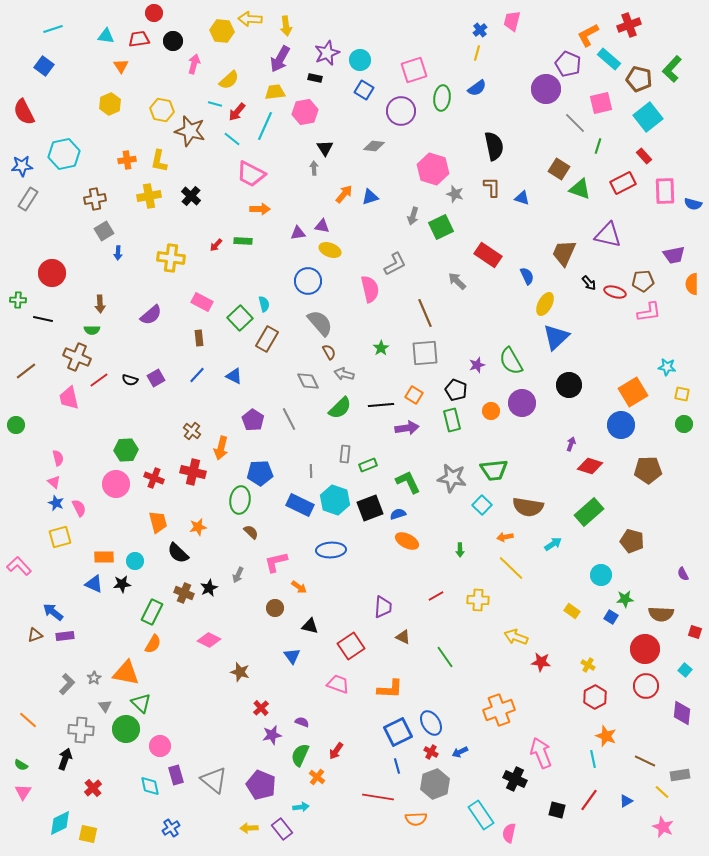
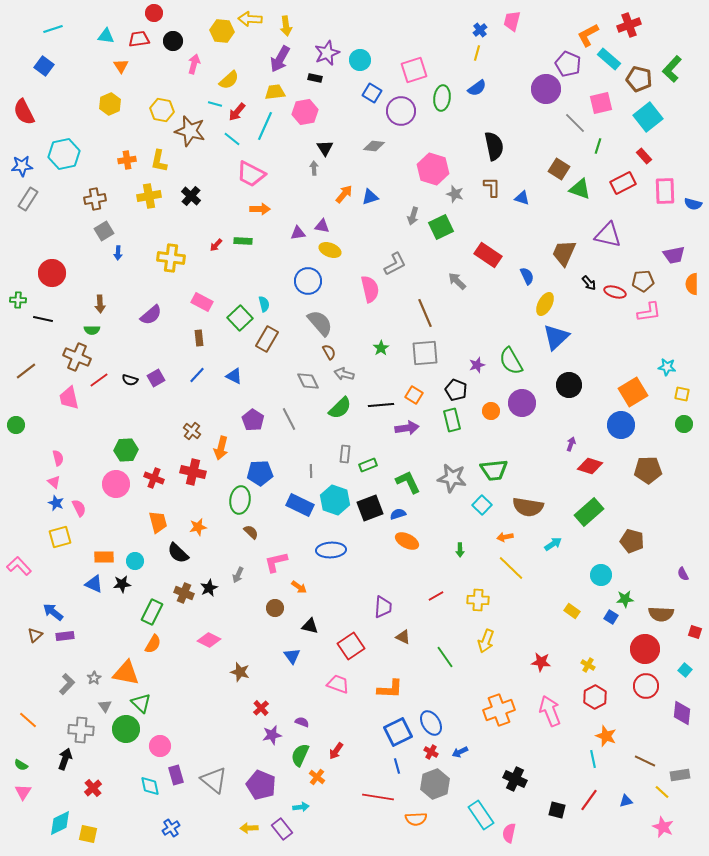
blue square at (364, 90): moved 8 px right, 3 px down
brown triangle at (35, 635): rotated 21 degrees counterclockwise
yellow arrow at (516, 637): moved 30 px left, 4 px down; rotated 90 degrees counterclockwise
pink arrow at (541, 753): moved 9 px right, 42 px up
blue triangle at (626, 801): rotated 16 degrees clockwise
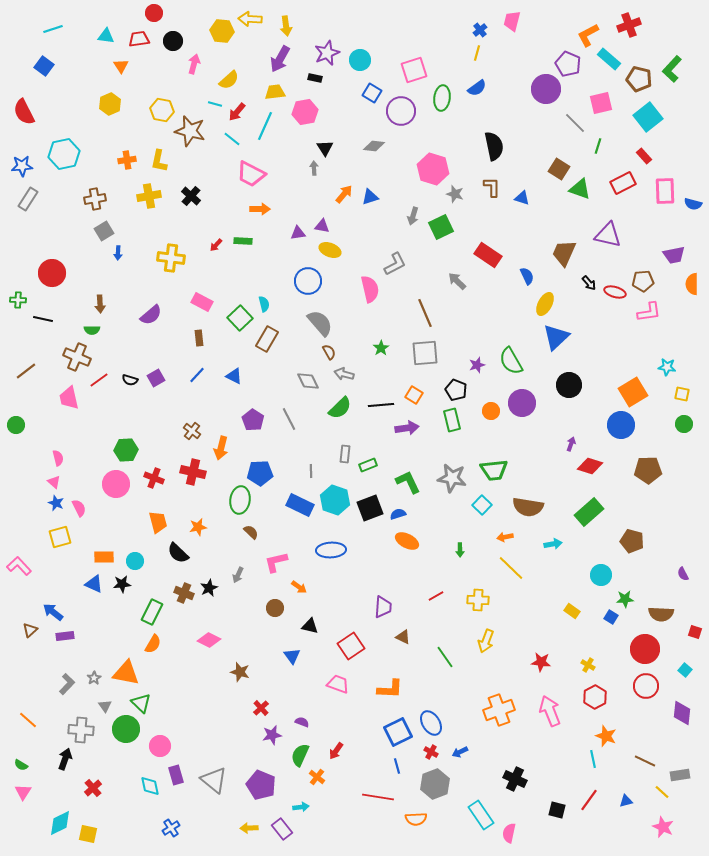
cyan arrow at (553, 544): rotated 24 degrees clockwise
brown triangle at (35, 635): moved 5 px left, 5 px up
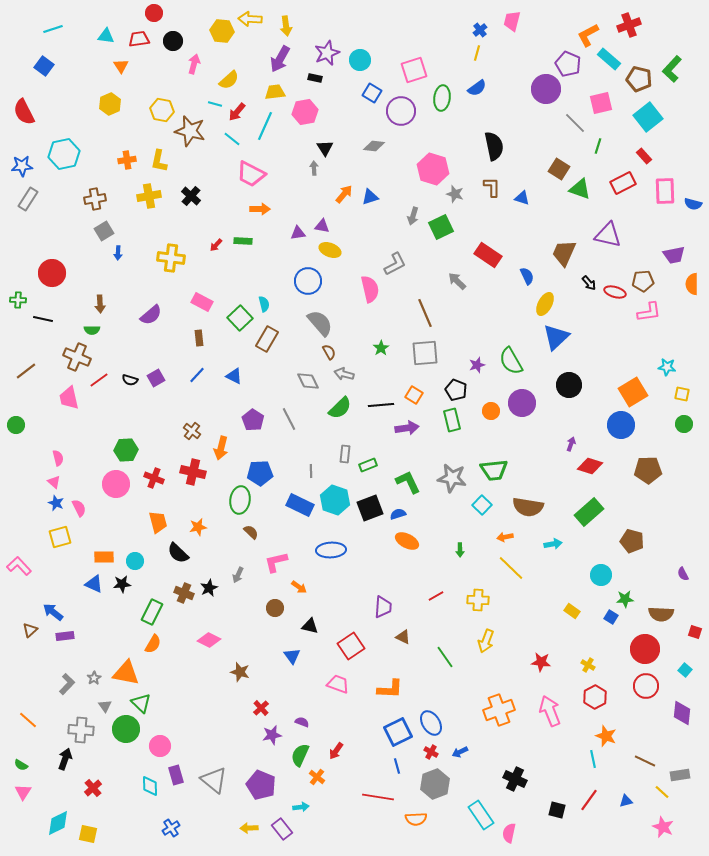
cyan diamond at (150, 786): rotated 10 degrees clockwise
cyan diamond at (60, 823): moved 2 px left
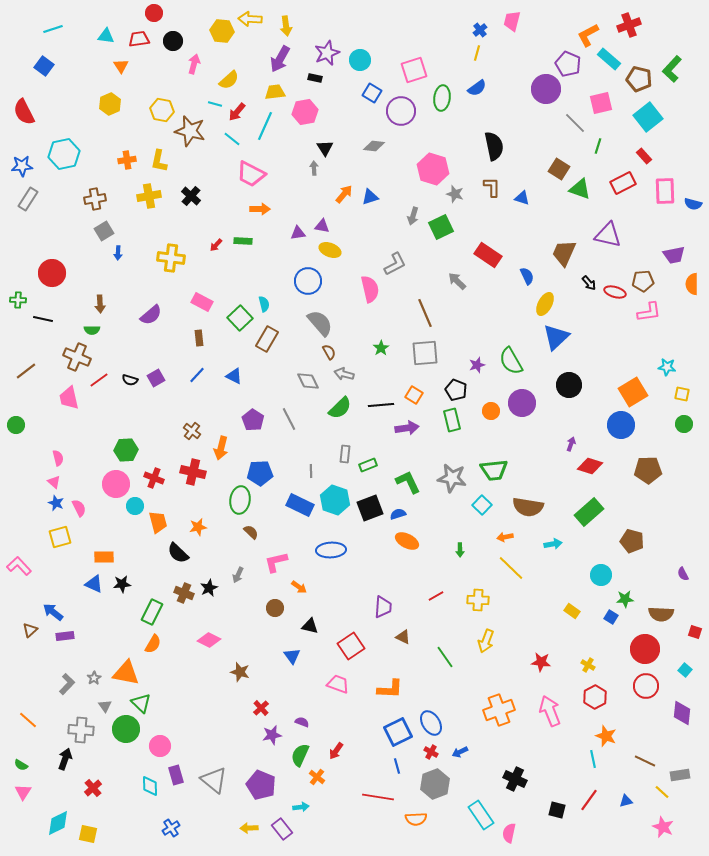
cyan circle at (135, 561): moved 55 px up
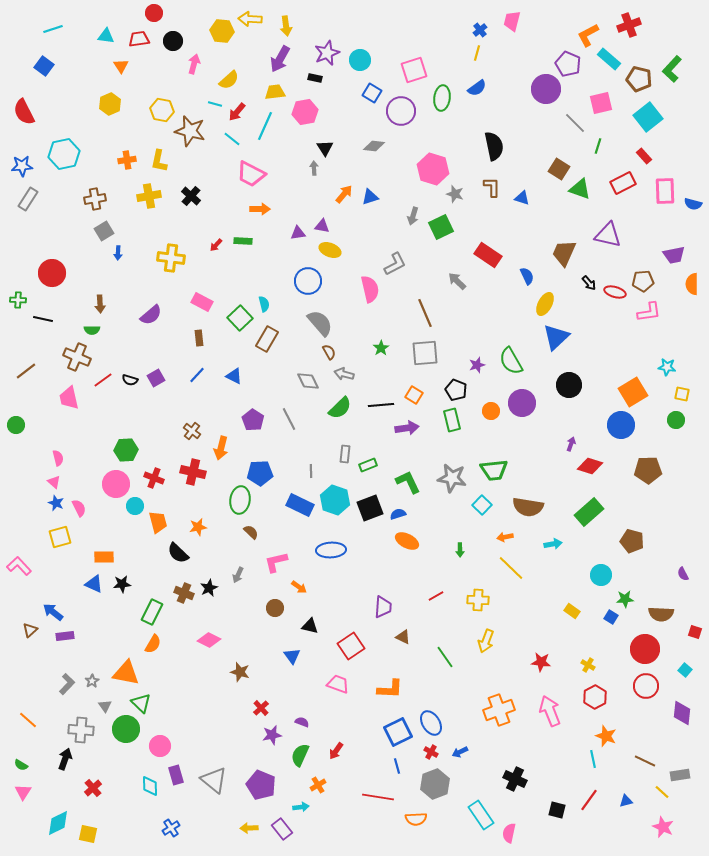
red line at (99, 380): moved 4 px right
green circle at (684, 424): moved 8 px left, 4 px up
gray star at (94, 678): moved 2 px left, 3 px down
orange cross at (317, 777): moved 1 px right, 8 px down; rotated 21 degrees clockwise
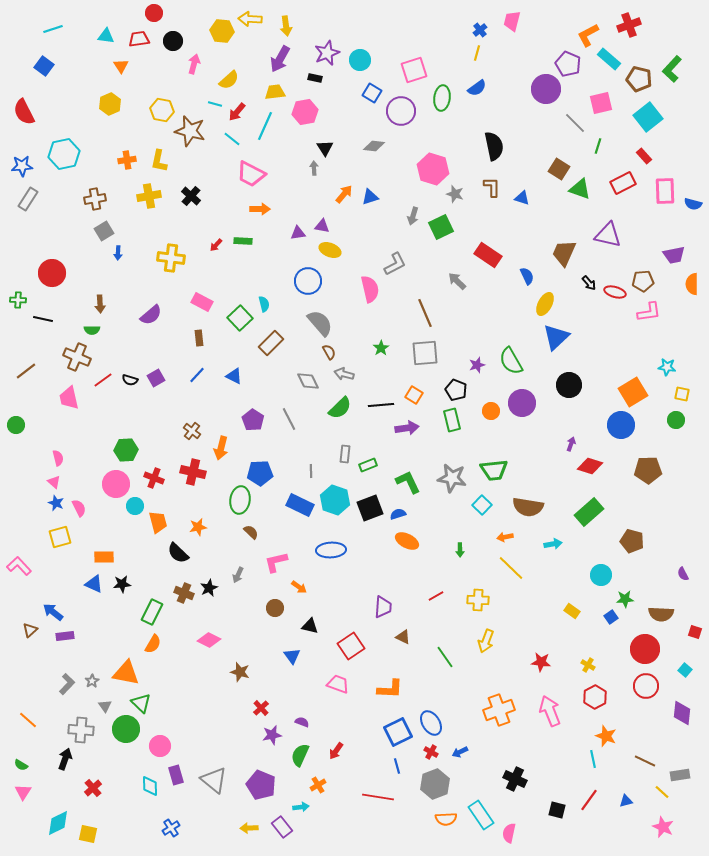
brown rectangle at (267, 339): moved 4 px right, 4 px down; rotated 15 degrees clockwise
blue square at (611, 617): rotated 24 degrees clockwise
orange semicircle at (416, 819): moved 30 px right
purple rectangle at (282, 829): moved 2 px up
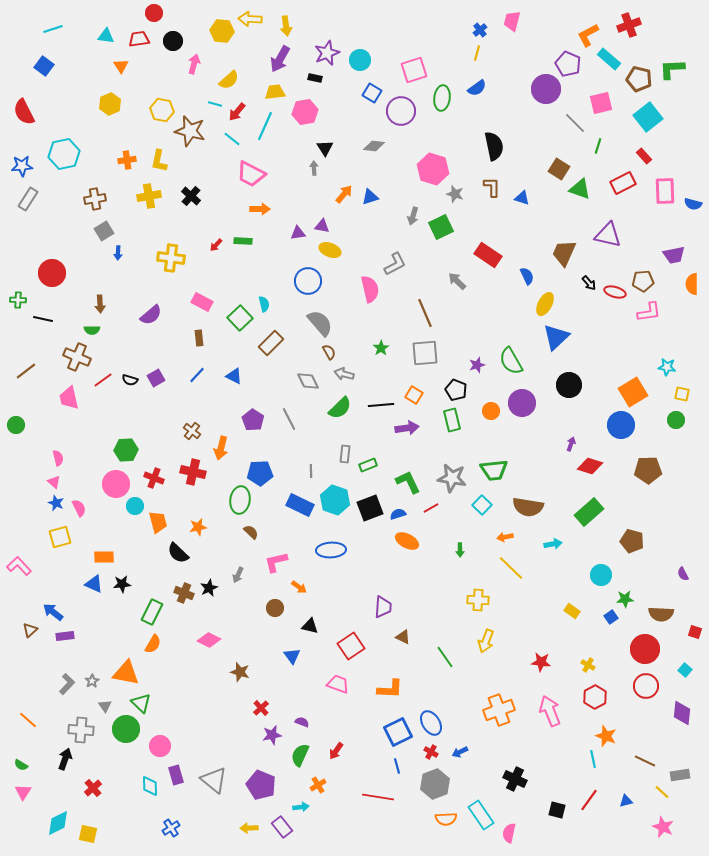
green L-shape at (672, 69): rotated 44 degrees clockwise
red line at (436, 596): moved 5 px left, 88 px up
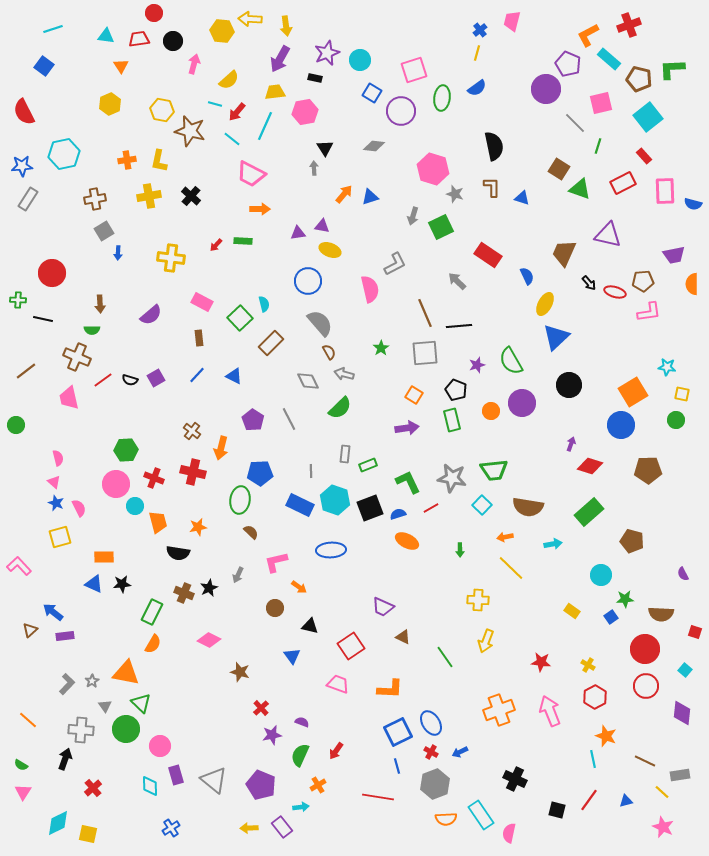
black line at (381, 405): moved 78 px right, 79 px up
black semicircle at (178, 553): rotated 35 degrees counterclockwise
purple trapezoid at (383, 607): rotated 110 degrees clockwise
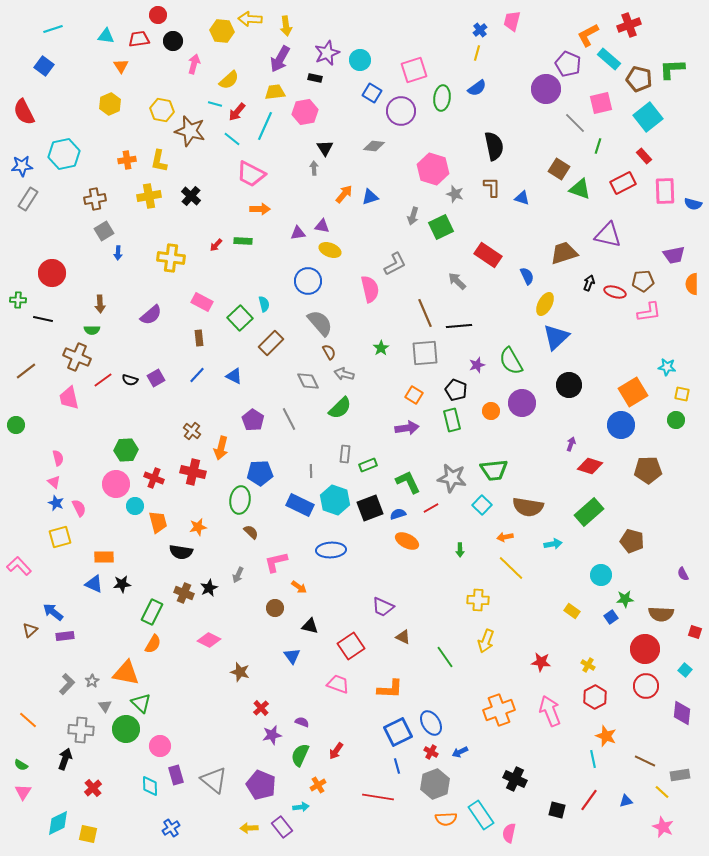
red circle at (154, 13): moved 4 px right, 2 px down
brown trapezoid at (564, 253): rotated 48 degrees clockwise
black arrow at (589, 283): rotated 119 degrees counterclockwise
black semicircle at (178, 553): moved 3 px right, 1 px up
